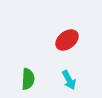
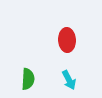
red ellipse: rotated 55 degrees counterclockwise
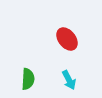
red ellipse: moved 1 px up; rotated 35 degrees counterclockwise
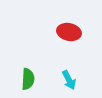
red ellipse: moved 2 px right, 7 px up; rotated 40 degrees counterclockwise
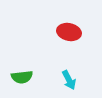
green semicircle: moved 6 px left, 2 px up; rotated 80 degrees clockwise
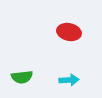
cyan arrow: rotated 66 degrees counterclockwise
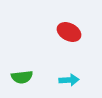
red ellipse: rotated 15 degrees clockwise
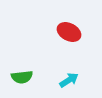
cyan arrow: rotated 30 degrees counterclockwise
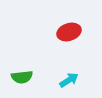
red ellipse: rotated 45 degrees counterclockwise
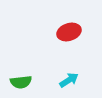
green semicircle: moved 1 px left, 5 px down
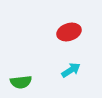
cyan arrow: moved 2 px right, 10 px up
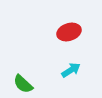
green semicircle: moved 2 px right, 2 px down; rotated 50 degrees clockwise
